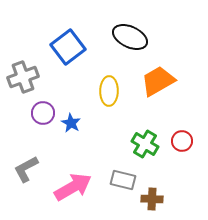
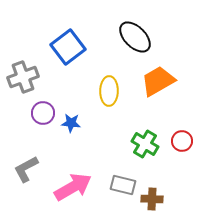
black ellipse: moved 5 px right; rotated 20 degrees clockwise
blue star: rotated 24 degrees counterclockwise
gray rectangle: moved 5 px down
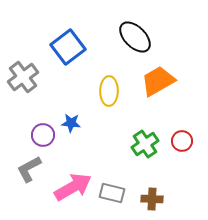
gray cross: rotated 16 degrees counterclockwise
purple circle: moved 22 px down
green cross: rotated 24 degrees clockwise
gray L-shape: moved 3 px right
gray rectangle: moved 11 px left, 8 px down
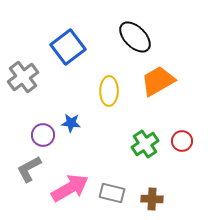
pink arrow: moved 3 px left, 1 px down
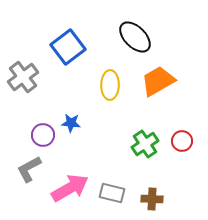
yellow ellipse: moved 1 px right, 6 px up
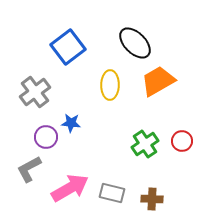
black ellipse: moved 6 px down
gray cross: moved 12 px right, 15 px down
purple circle: moved 3 px right, 2 px down
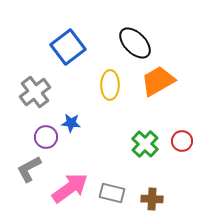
green cross: rotated 12 degrees counterclockwise
pink arrow: rotated 6 degrees counterclockwise
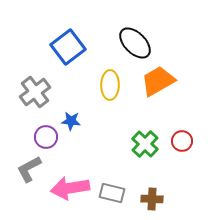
blue star: moved 2 px up
pink arrow: rotated 153 degrees counterclockwise
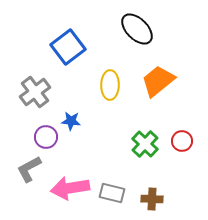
black ellipse: moved 2 px right, 14 px up
orange trapezoid: rotated 9 degrees counterclockwise
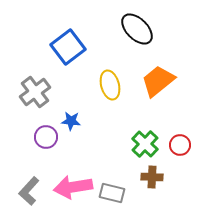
yellow ellipse: rotated 16 degrees counterclockwise
red circle: moved 2 px left, 4 px down
gray L-shape: moved 22 px down; rotated 20 degrees counterclockwise
pink arrow: moved 3 px right, 1 px up
brown cross: moved 22 px up
